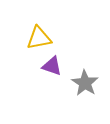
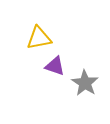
purple triangle: moved 3 px right
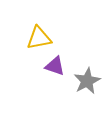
gray star: moved 2 px right, 2 px up; rotated 12 degrees clockwise
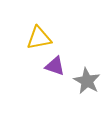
gray star: rotated 16 degrees counterclockwise
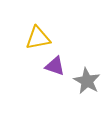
yellow triangle: moved 1 px left
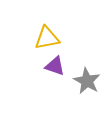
yellow triangle: moved 9 px right
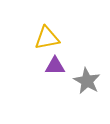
purple triangle: rotated 20 degrees counterclockwise
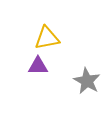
purple triangle: moved 17 px left
